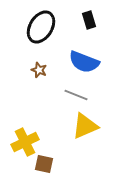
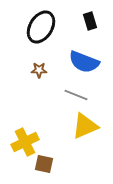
black rectangle: moved 1 px right, 1 px down
brown star: rotated 21 degrees counterclockwise
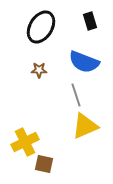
gray line: rotated 50 degrees clockwise
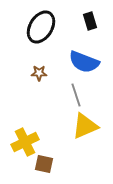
brown star: moved 3 px down
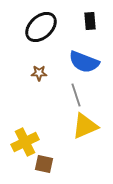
black rectangle: rotated 12 degrees clockwise
black ellipse: rotated 16 degrees clockwise
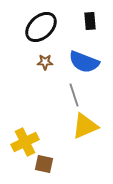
brown star: moved 6 px right, 11 px up
gray line: moved 2 px left
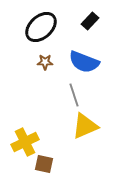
black rectangle: rotated 48 degrees clockwise
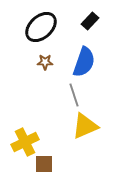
blue semicircle: rotated 92 degrees counterclockwise
brown square: rotated 12 degrees counterclockwise
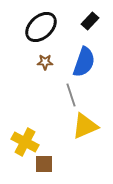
gray line: moved 3 px left
yellow cross: rotated 36 degrees counterclockwise
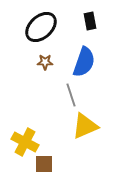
black rectangle: rotated 54 degrees counterclockwise
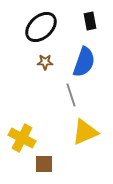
yellow triangle: moved 6 px down
yellow cross: moved 3 px left, 4 px up
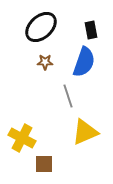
black rectangle: moved 1 px right, 9 px down
gray line: moved 3 px left, 1 px down
